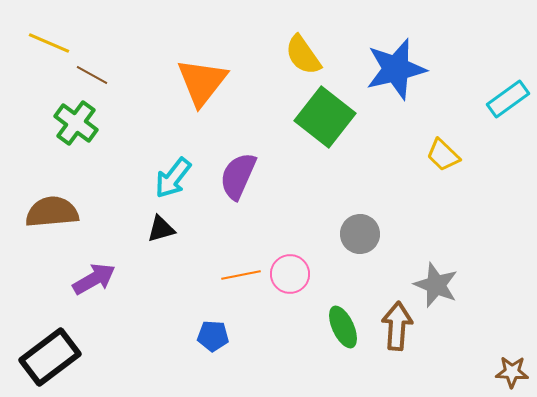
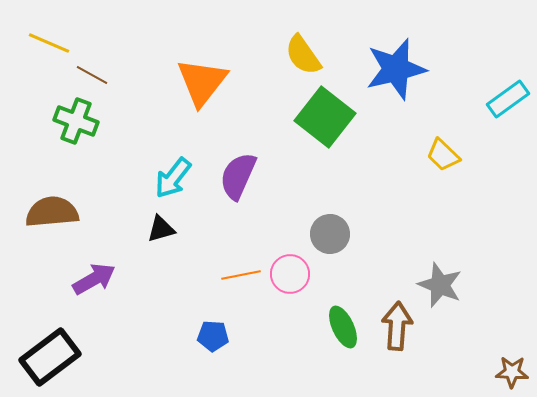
green cross: moved 2 px up; rotated 15 degrees counterclockwise
gray circle: moved 30 px left
gray star: moved 4 px right
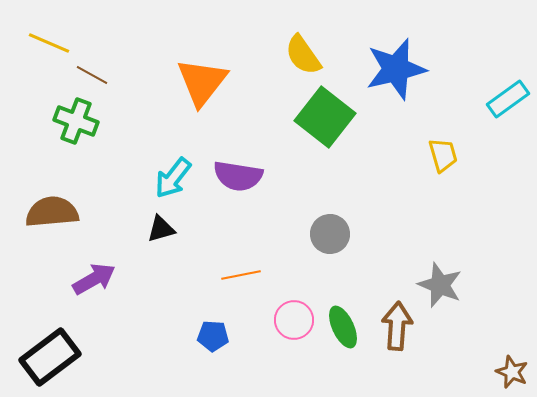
yellow trapezoid: rotated 150 degrees counterclockwise
purple semicircle: rotated 105 degrees counterclockwise
pink circle: moved 4 px right, 46 px down
brown star: rotated 20 degrees clockwise
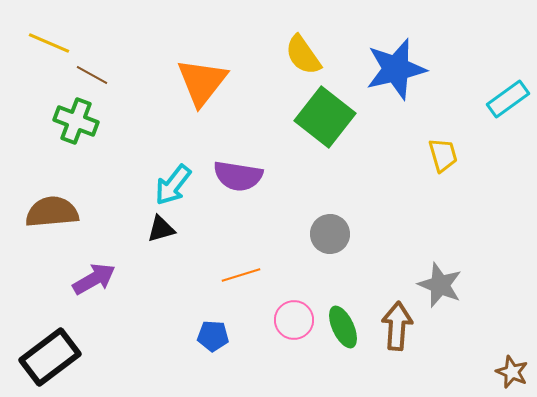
cyan arrow: moved 7 px down
orange line: rotated 6 degrees counterclockwise
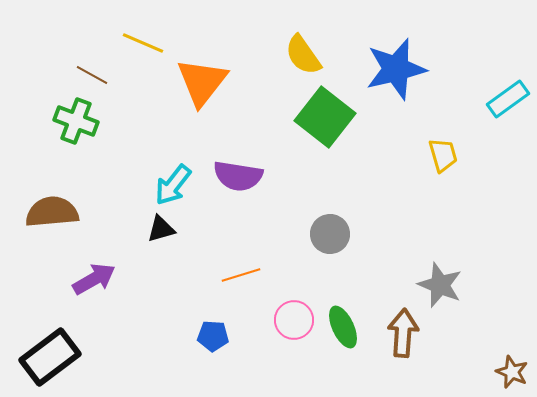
yellow line: moved 94 px right
brown arrow: moved 6 px right, 7 px down
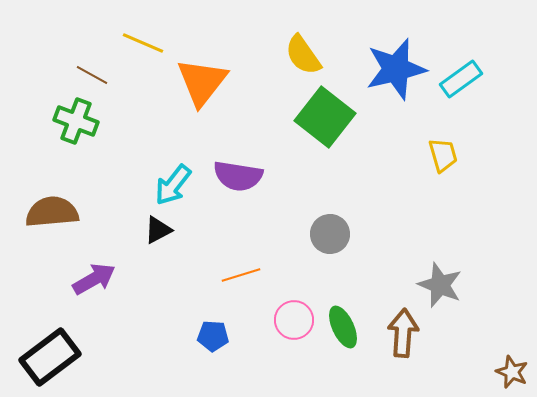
cyan rectangle: moved 47 px left, 20 px up
black triangle: moved 3 px left, 1 px down; rotated 12 degrees counterclockwise
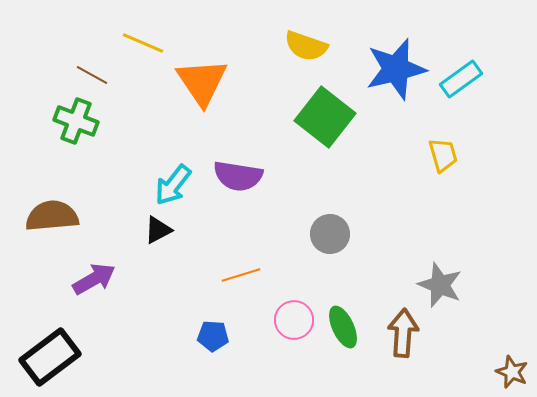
yellow semicircle: moved 3 px right, 9 px up; rotated 36 degrees counterclockwise
orange triangle: rotated 12 degrees counterclockwise
brown semicircle: moved 4 px down
